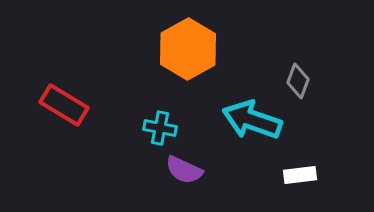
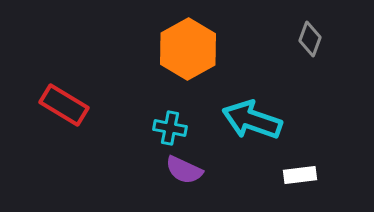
gray diamond: moved 12 px right, 42 px up
cyan cross: moved 10 px right
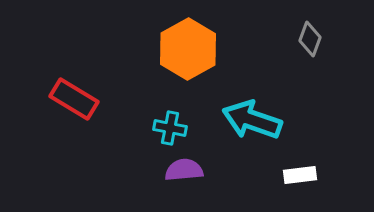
red rectangle: moved 10 px right, 6 px up
purple semicircle: rotated 150 degrees clockwise
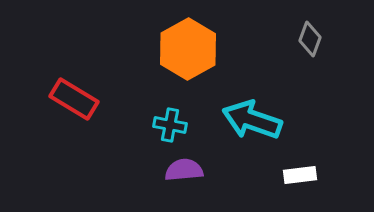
cyan cross: moved 3 px up
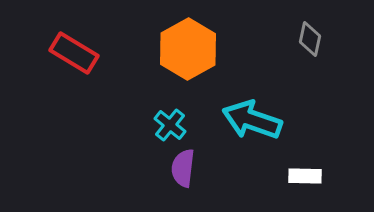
gray diamond: rotated 8 degrees counterclockwise
red rectangle: moved 46 px up
cyan cross: rotated 28 degrees clockwise
purple semicircle: moved 1 px left, 2 px up; rotated 78 degrees counterclockwise
white rectangle: moved 5 px right, 1 px down; rotated 8 degrees clockwise
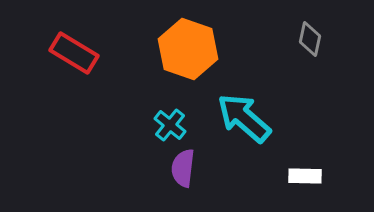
orange hexagon: rotated 12 degrees counterclockwise
cyan arrow: moved 8 px left, 2 px up; rotated 22 degrees clockwise
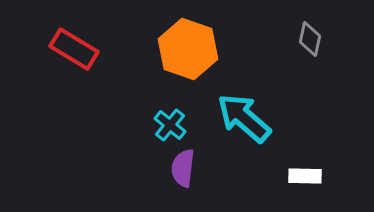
red rectangle: moved 4 px up
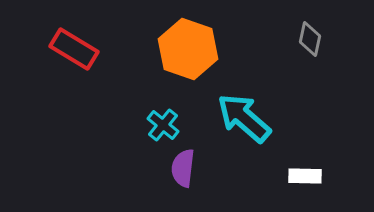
cyan cross: moved 7 px left
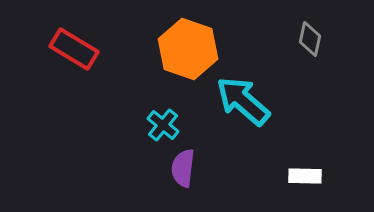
cyan arrow: moved 1 px left, 17 px up
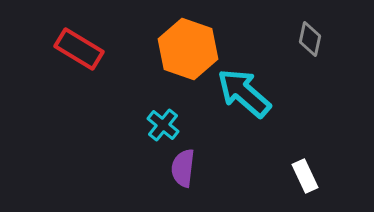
red rectangle: moved 5 px right
cyan arrow: moved 1 px right, 8 px up
white rectangle: rotated 64 degrees clockwise
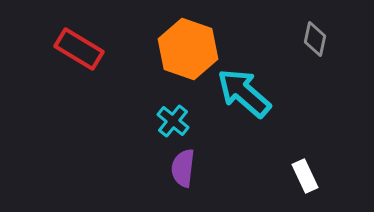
gray diamond: moved 5 px right
cyan cross: moved 10 px right, 4 px up
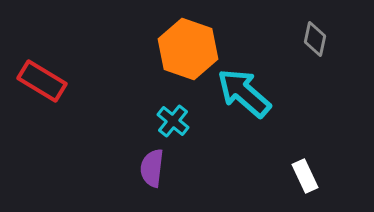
red rectangle: moved 37 px left, 32 px down
purple semicircle: moved 31 px left
